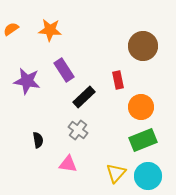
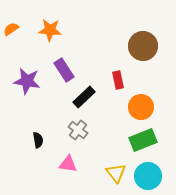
yellow triangle: rotated 20 degrees counterclockwise
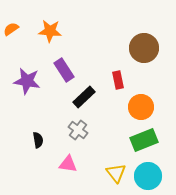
orange star: moved 1 px down
brown circle: moved 1 px right, 2 px down
green rectangle: moved 1 px right
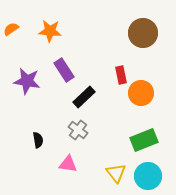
brown circle: moved 1 px left, 15 px up
red rectangle: moved 3 px right, 5 px up
orange circle: moved 14 px up
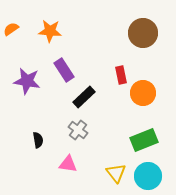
orange circle: moved 2 px right
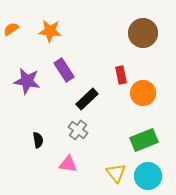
black rectangle: moved 3 px right, 2 px down
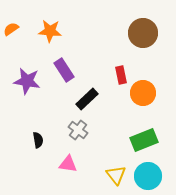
yellow triangle: moved 2 px down
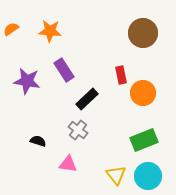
black semicircle: moved 1 px down; rotated 63 degrees counterclockwise
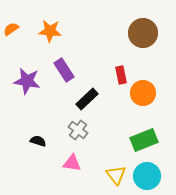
pink triangle: moved 4 px right, 1 px up
cyan circle: moved 1 px left
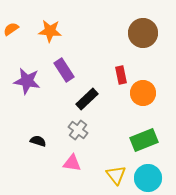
cyan circle: moved 1 px right, 2 px down
